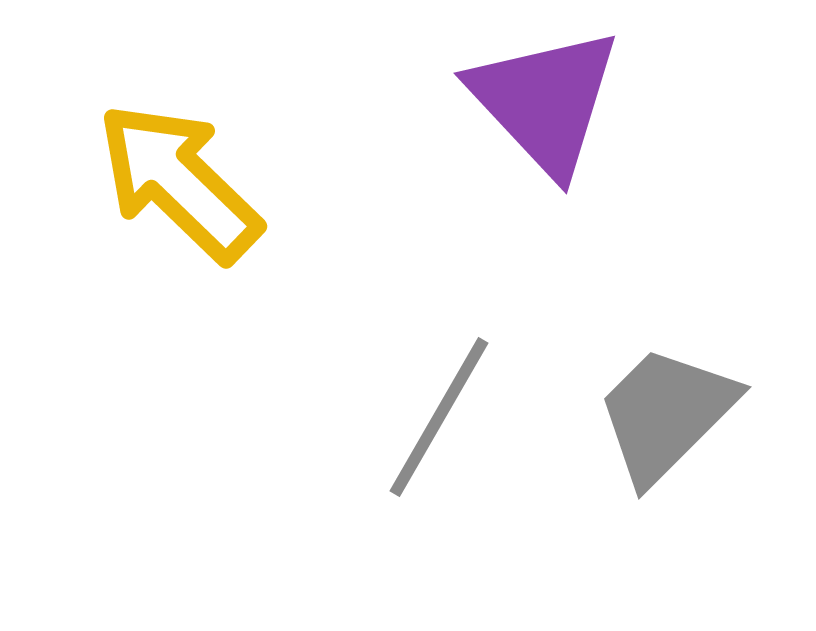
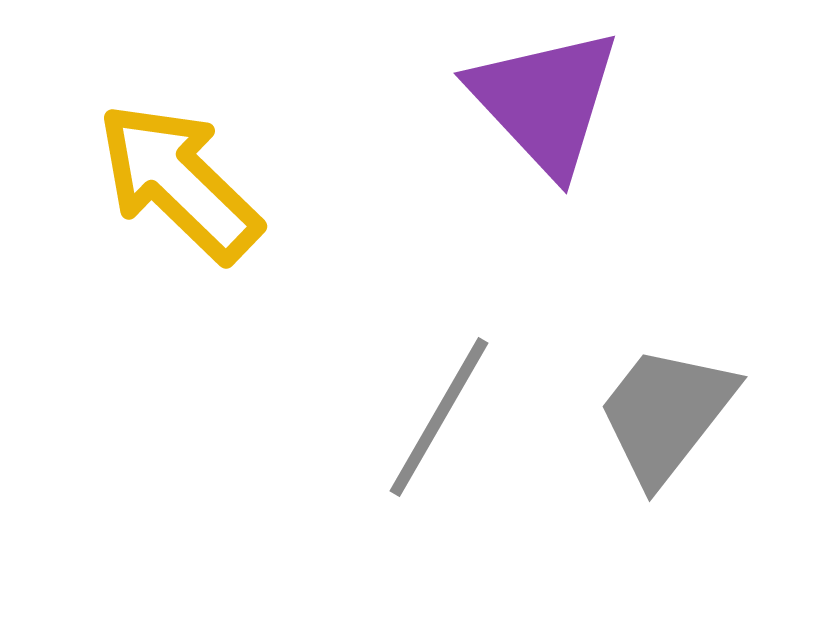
gray trapezoid: rotated 7 degrees counterclockwise
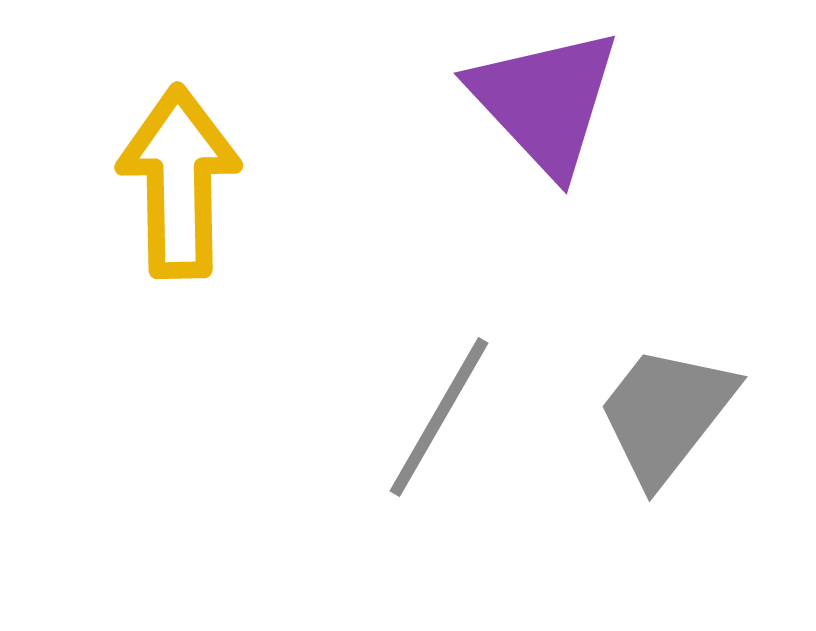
yellow arrow: rotated 45 degrees clockwise
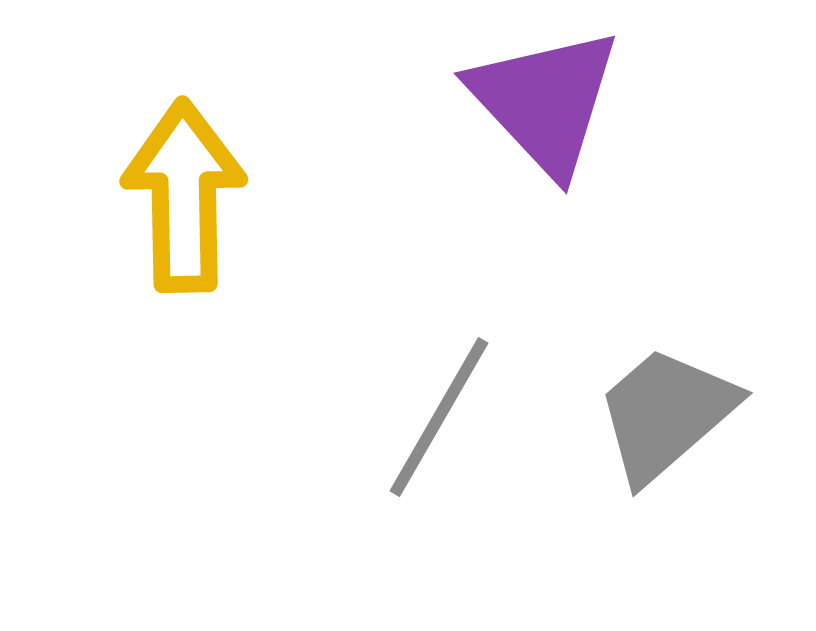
yellow arrow: moved 5 px right, 14 px down
gray trapezoid: rotated 11 degrees clockwise
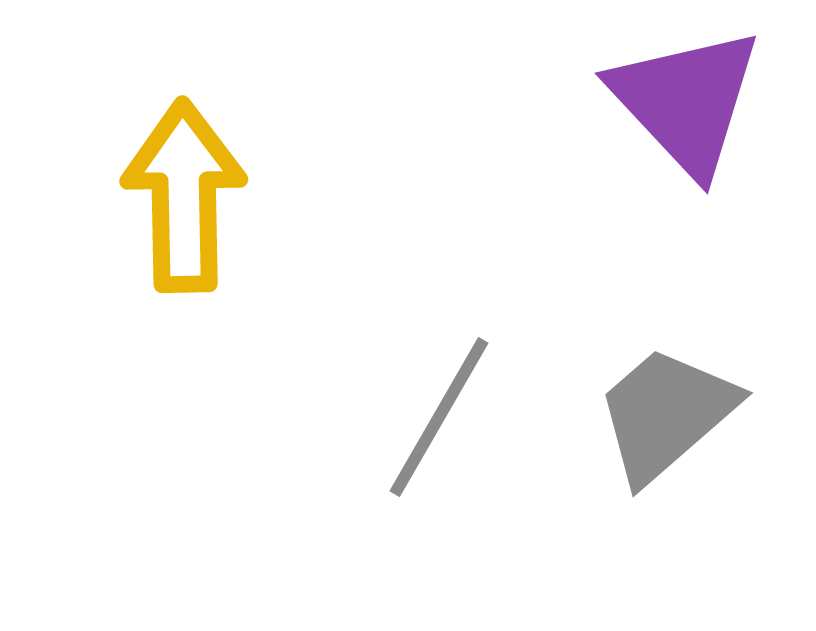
purple triangle: moved 141 px right
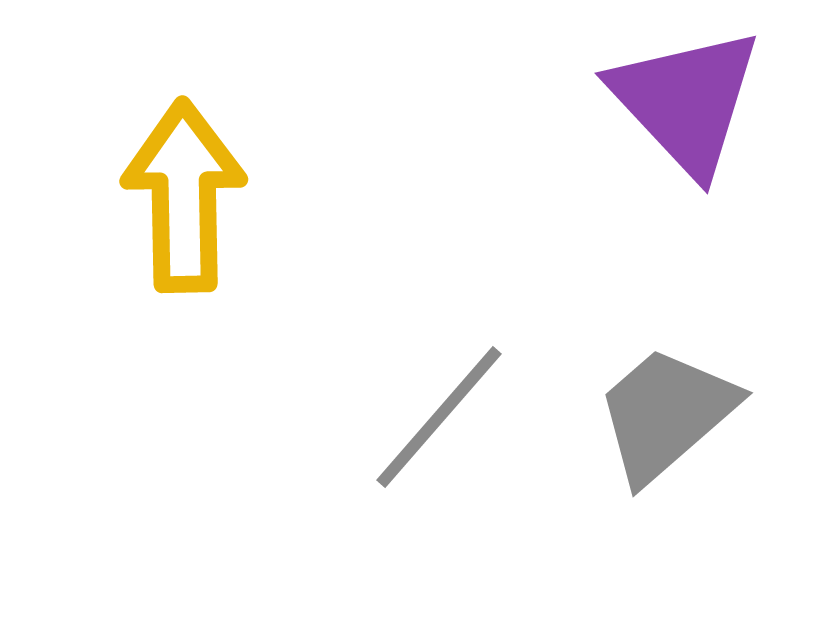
gray line: rotated 11 degrees clockwise
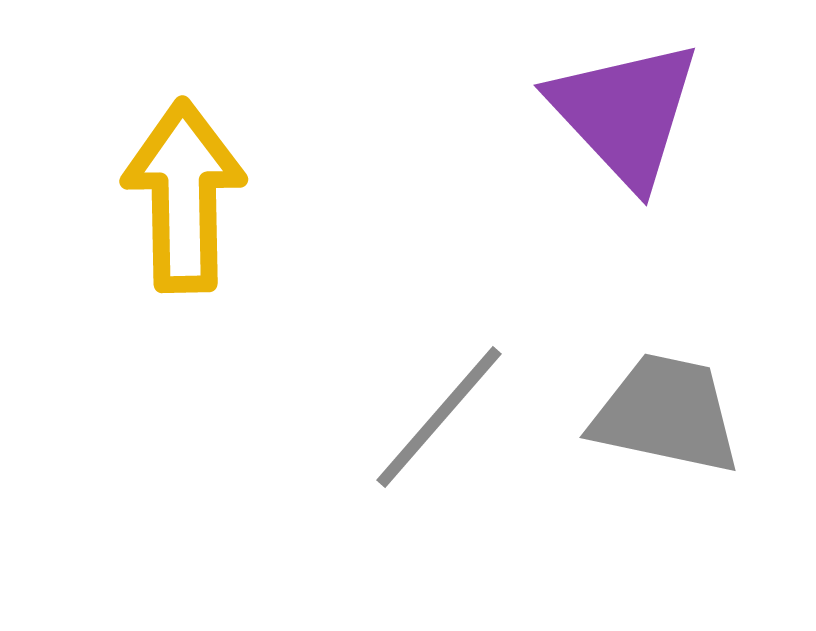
purple triangle: moved 61 px left, 12 px down
gray trapezoid: rotated 53 degrees clockwise
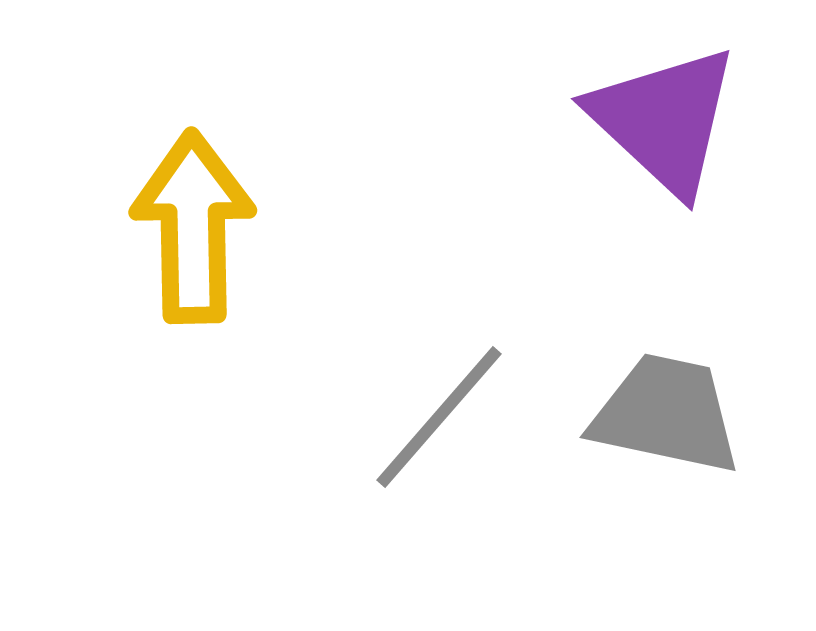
purple triangle: moved 39 px right, 7 px down; rotated 4 degrees counterclockwise
yellow arrow: moved 9 px right, 31 px down
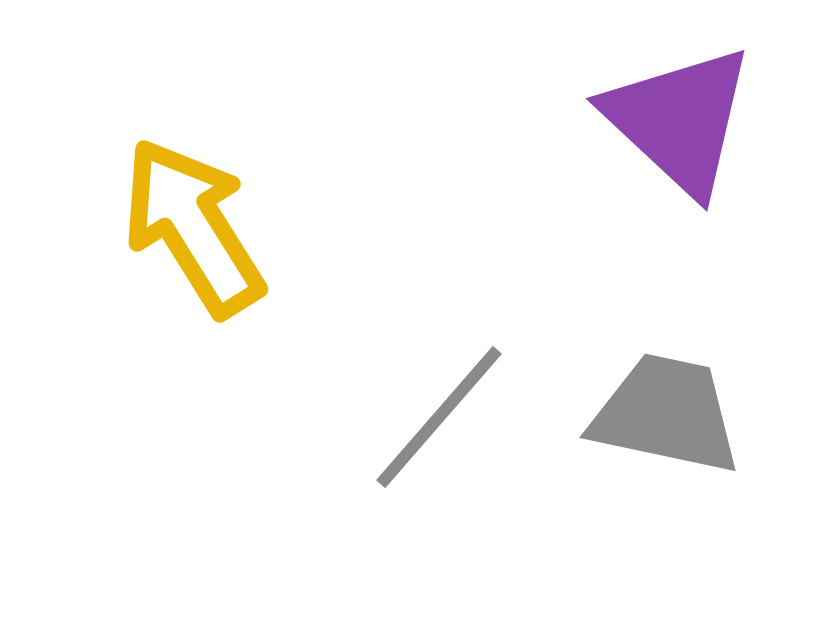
purple triangle: moved 15 px right
yellow arrow: rotated 31 degrees counterclockwise
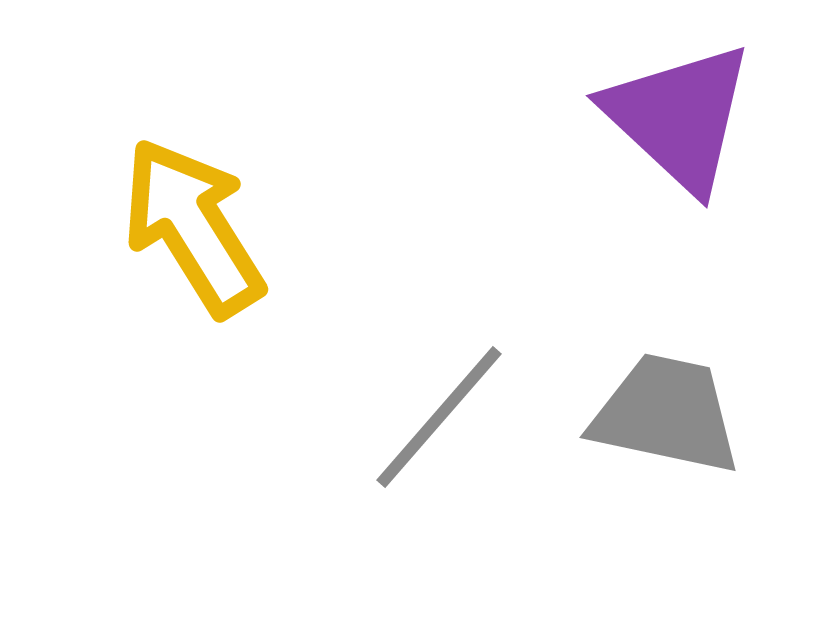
purple triangle: moved 3 px up
